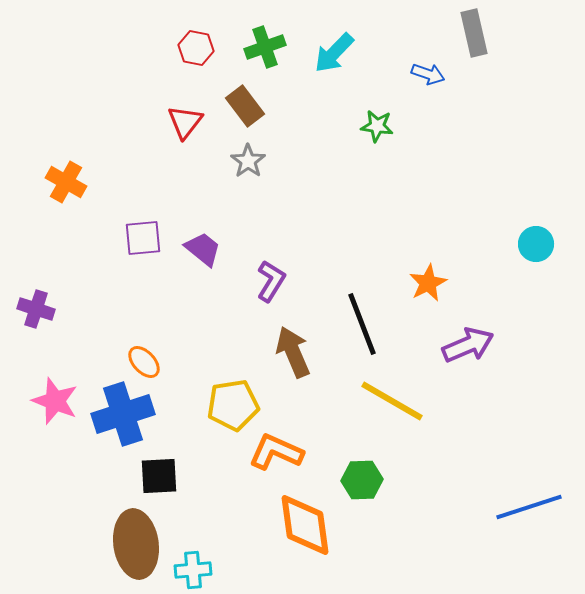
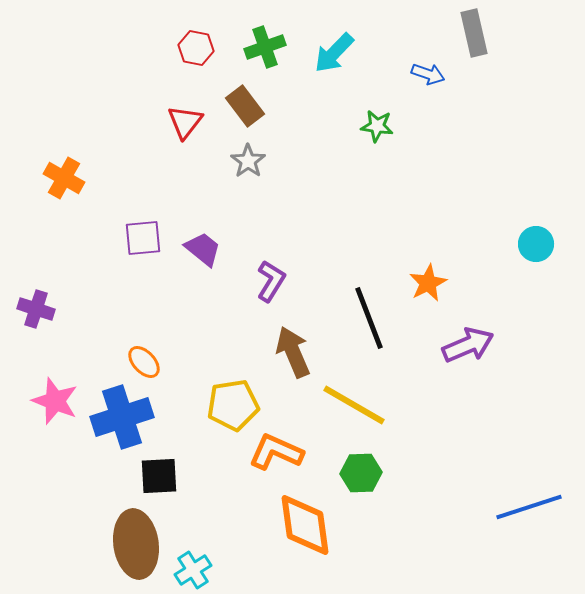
orange cross: moved 2 px left, 4 px up
black line: moved 7 px right, 6 px up
yellow line: moved 38 px left, 4 px down
blue cross: moved 1 px left, 3 px down
green hexagon: moved 1 px left, 7 px up
cyan cross: rotated 27 degrees counterclockwise
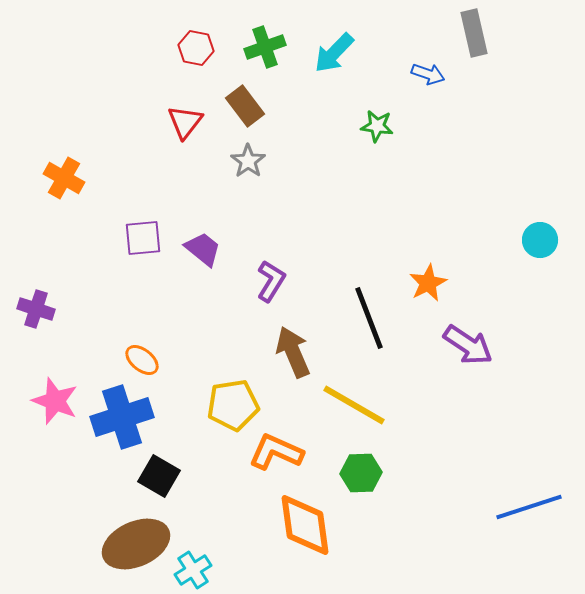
cyan circle: moved 4 px right, 4 px up
purple arrow: rotated 57 degrees clockwise
orange ellipse: moved 2 px left, 2 px up; rotated 8 degrees counterclockwise
black square: rotated 33 degrees clockwise
brown ellipse: rotated 74 degrees clockwise
